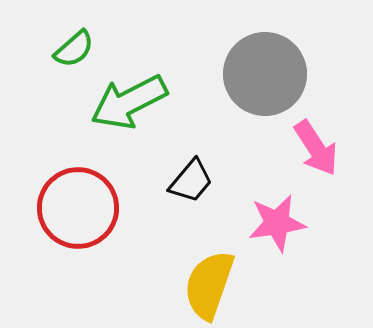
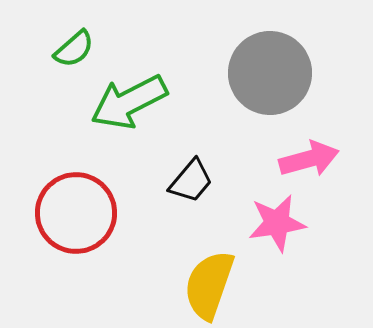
gray circle: moved 5 px right, 1 px up
pink arrow: moved 7 px left, 11 px down; rotated 72 degrees counterclockwise
red circle: moved 2 px left, 5 px down
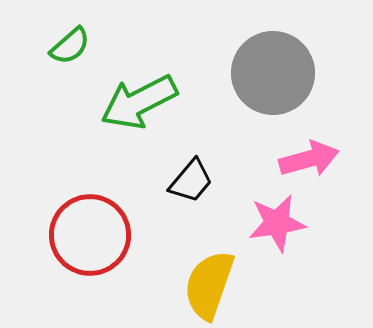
green semicircle: moved 4 px left, 3 px up
gray circle: moved 3 px right
green arrow: moved 10 px right
red circle: moved 14 px right, 22 px down
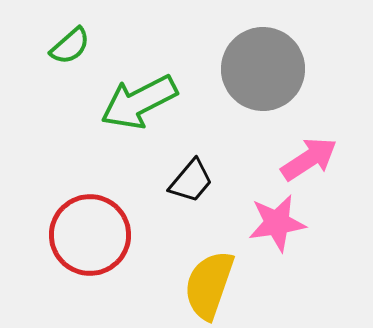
gray circle: moved 10 px left, 4 px up
pink arrow: rotated 18 degrees counterclockwise
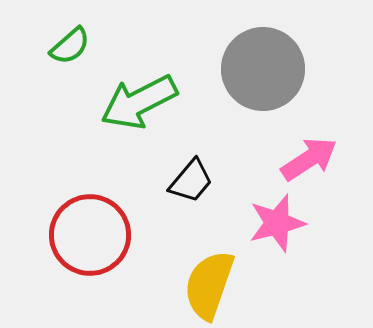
pink star: rotated 6 degrees counterclockwise
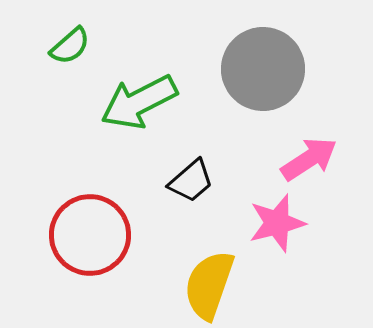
black trapezoid: rotated 9 degrees clockwise
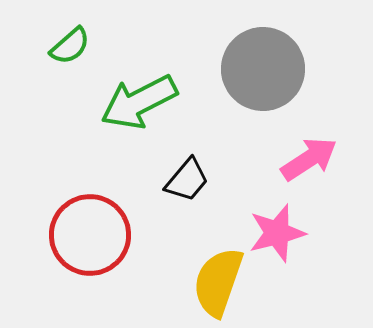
black trapezoid: moved 4 px left, 1 px up; rotated 9 degrees counterclockwise
pink star: moved 10 px down
yellow semicircle: moved 9 px right, 3 px up
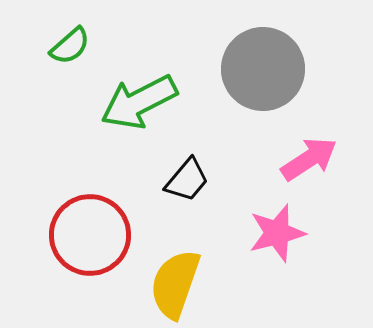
yellow semicircle: moved 43 px left, 2 px down
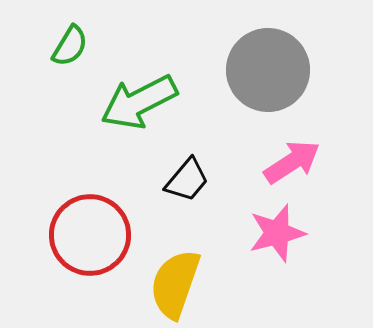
green semicircle: rotated 18 degrees counterclockwise
gray circle: moved 5 px right, 1 px down
pink arrow: moved 17 px left, 3 px down
